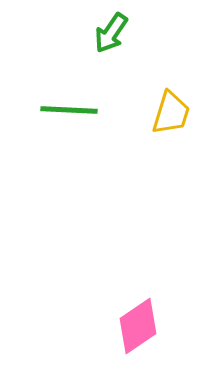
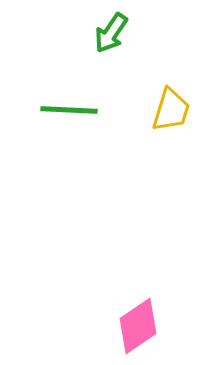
yellow trapezoid: moved 3 px up
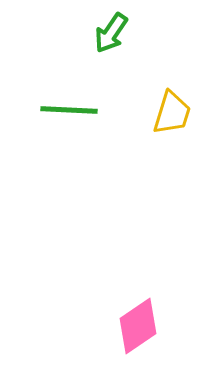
yellow trapezoid: moved 1 px right, 3 px down
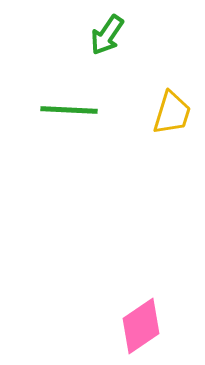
green arrow: moved 4 px left, 2 px down
pink diamond: moved 3 px right
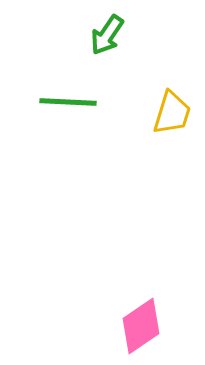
green line: moved 1 px left, 8 px up
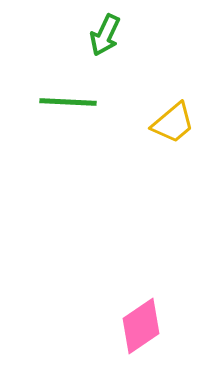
green arrow: moved 2 px left; rotated 9 degrees counterclockwise
yellow trapezoid: moved 1 px right, 10 px down; rotated 33 degrees clockwise
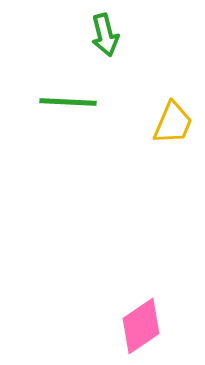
green arrow: rotated 39 degrees counterclockwise
yellow trapezoid: rotated 27 degrees counterclockwise
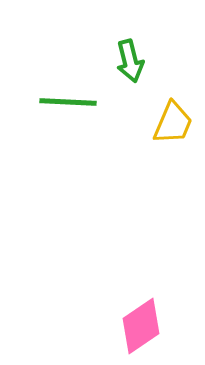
green arrow: moved 25 px right, 26 px down
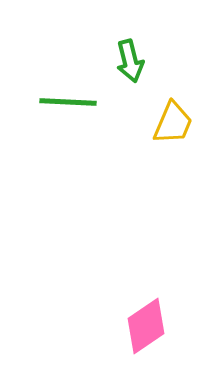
pink diamond: moved 5 px right
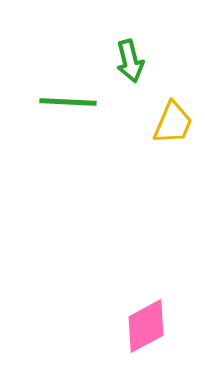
pink diamond: rotated 6 degrees clockwise
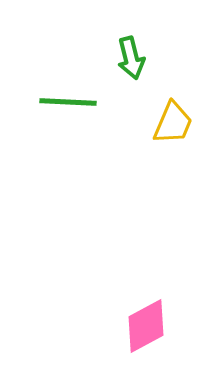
green arrow: moved 1 px right, 3 px up
